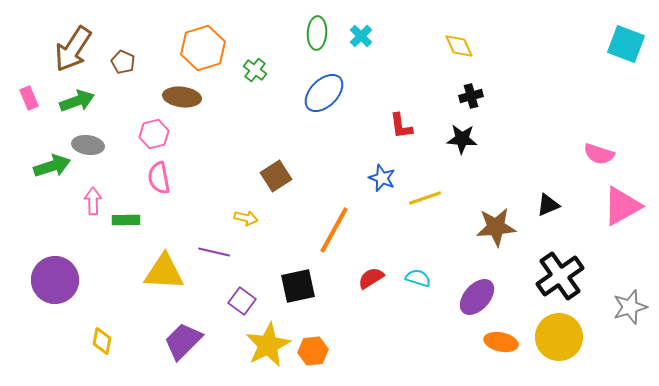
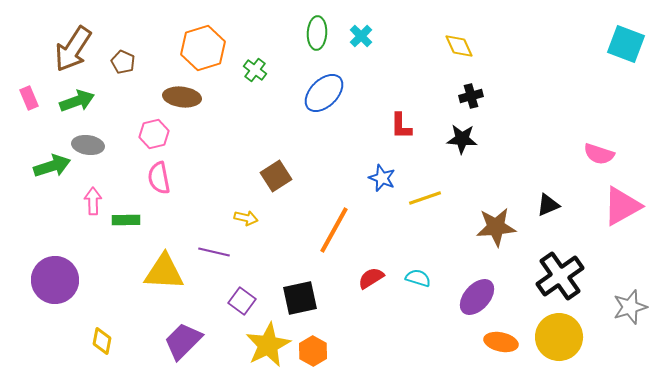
red L-shape at (401, 126): rotated 8 degrees clockwise
black square at (298, 286): moved 2 px right, 12 px down
orange hexagon at (313, 351): rotated 24 degrees counterclockwise
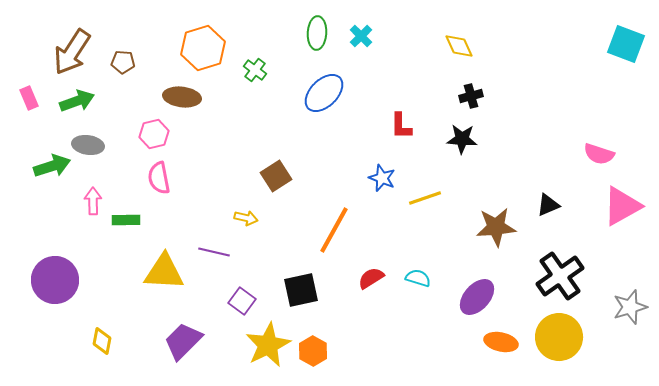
brown arrow at (73, 49): moved 1 px left, 3 px down
brown pentagon at (123, 62): rotated 20 degrees counterclockwise
black square at (300, 298): moved 1 px right, 8 px up
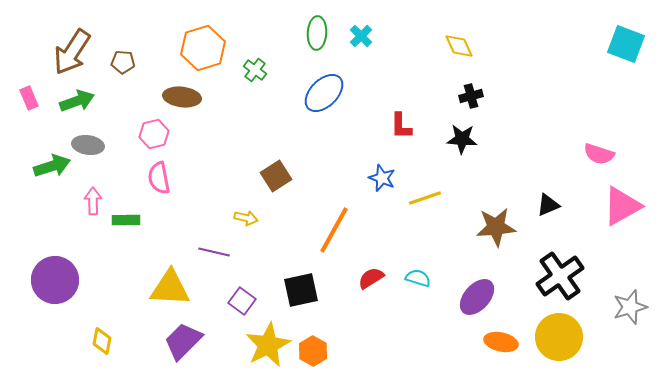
yellow triangle at (164, 272): moved 6 px right, 16 px down
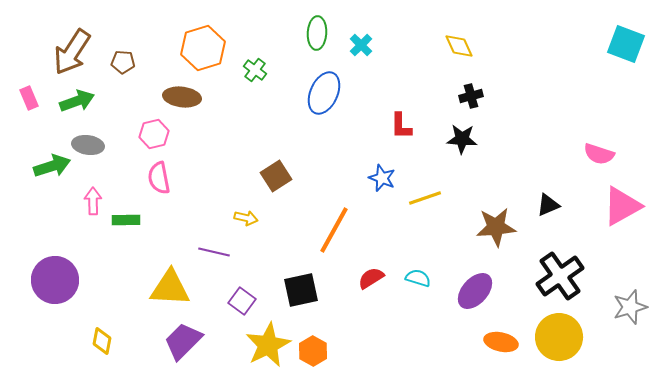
cyan cross at (361, 36): moved 9 px down
blue ellipse at (324, 93): rotated 21 degrees counterclockwise
purple ellipse at (477, 297): moved 2 px left, 6 px up
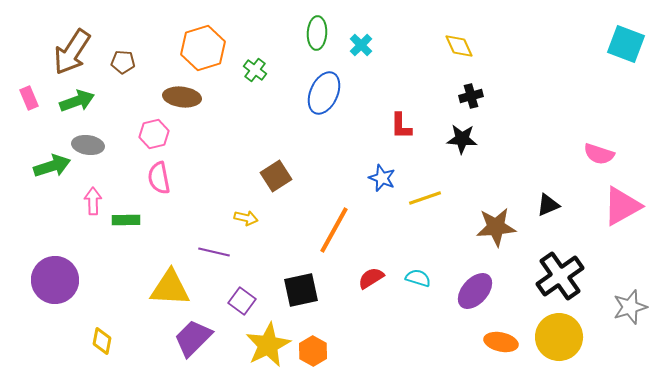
purple trapezoid at (183, 341): moved 10 px right, 3 px up
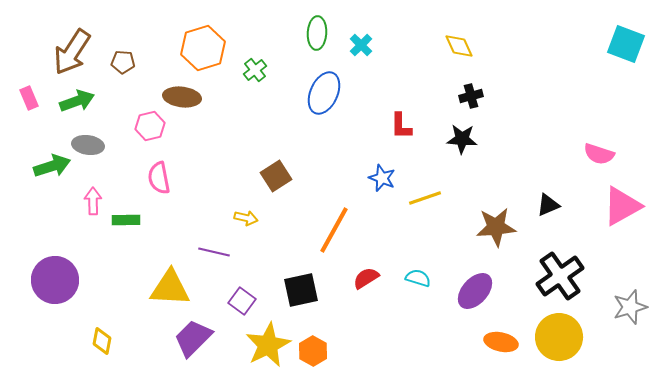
green cross at (255, 70): rotated 15 degrees clockwise
pink hexagon at (154, 134): moved 4 px left, 8 px up
red semicircle at (371, 278): moved 5 px left
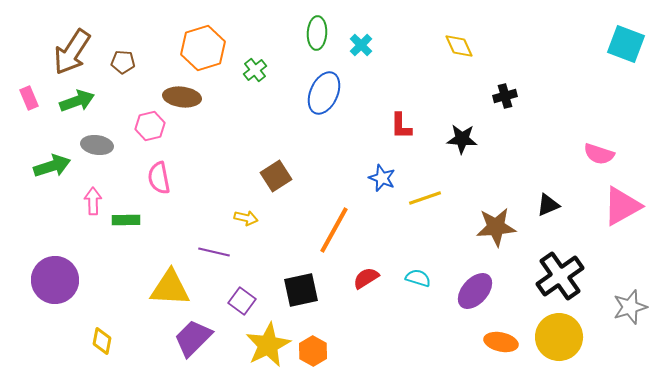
black cross at (471, 96): moved 34 px right
gray ellipse at (88, 145): moved 9 px right
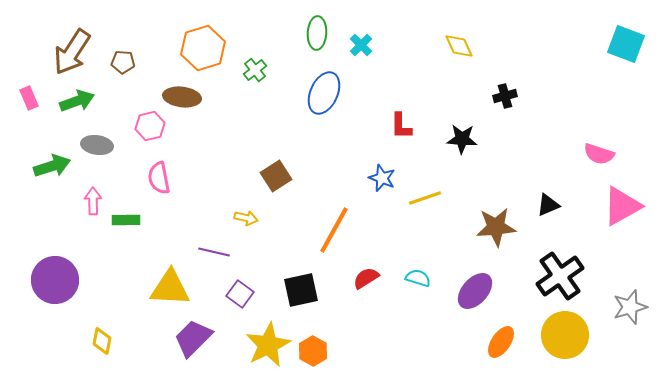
purple square at (242, 301): moved 2 px left, 7 px up
yellow circle at (559, 337): moved 6 px right, 2 px up
orange ellipse at (501, 342): rotated 68 degrees counterclockwise
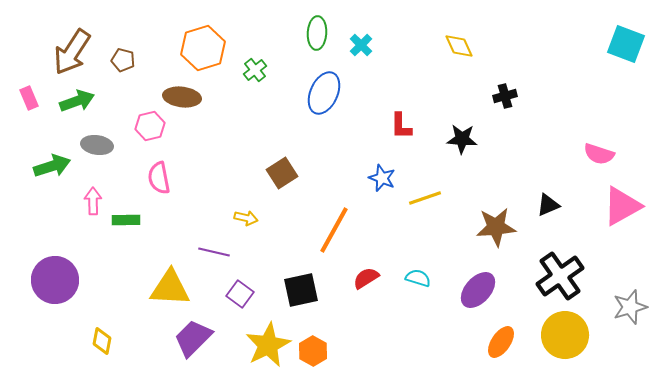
brown pentagon at (123, 62): moved 2 px up; rotated 10 degrees clockwise
brown square at (276, 176): moved 6 px right, 3 px up
purple ellipse at (475, 291): moved 3 px right, 1 px up
